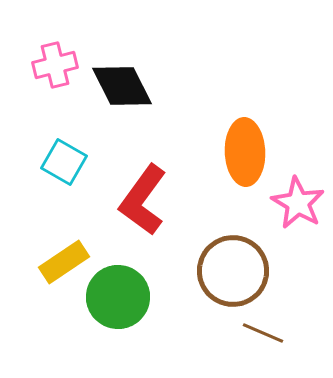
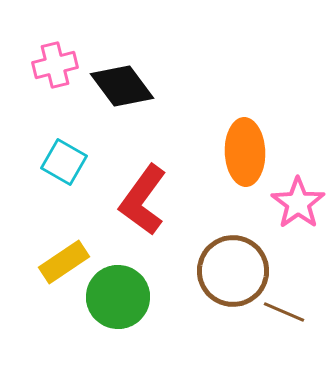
black diamond: rotated 10 degrees counterclockwise
pink star: rotated 6 degrees clockwise
brown line: moved 21 px right, 21 px up
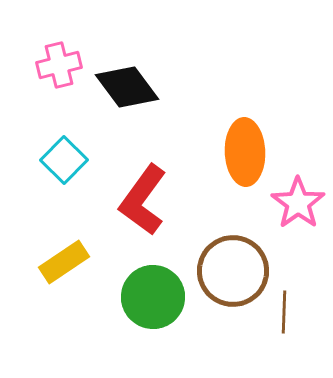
pink cross: moved 4 px right
black diamond: moved 5 px right, 1 px down
cyan square: moved 2 px up; rotated 15 degrees clockwise
green circle: moved 35 px right
brown line: rotated 69 degrees clockwise
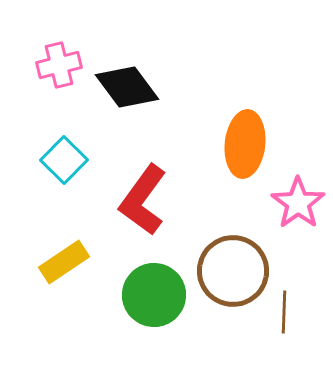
orange ellipse: moved 8 px up; rotated 8 degrees clockwise
green circle: moved 1 px right, 2 px up
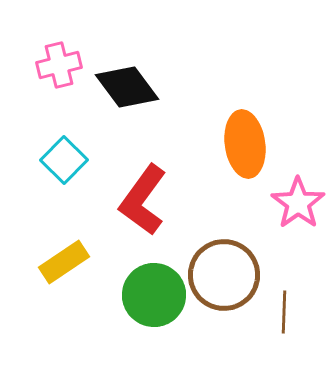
orange ellipse: rotated 14 degrees counterclockwise
brown circle: moved 9 px left, 4 px down
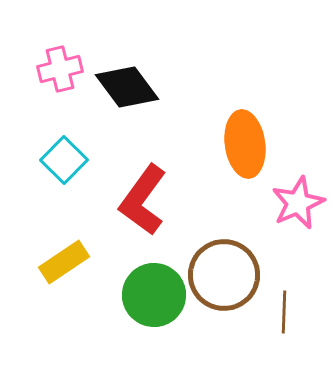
pink cross: moved 1 px right, 4 px down
pink star: rotated 12 degrees clockwise
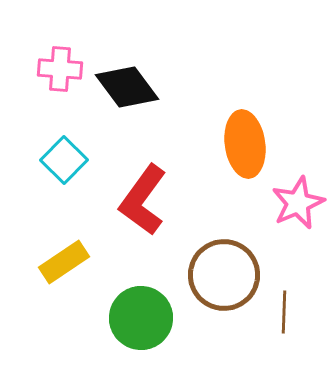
pink cross: rotated 18 degrees clockwise
green circle: moved 13 px left, 23 px down
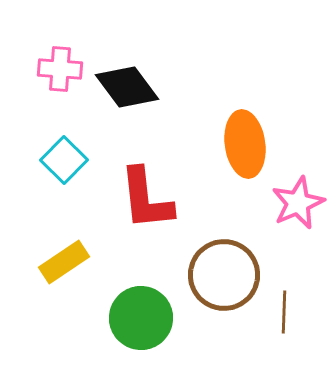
red L-shape: moved 3 px right, 1 px up; rotated 42 degrees counterclockwise
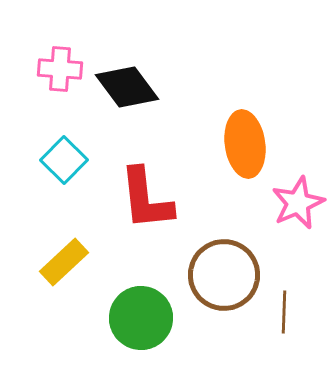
yellow rectangle: rotated 9 degrees counterclockwise
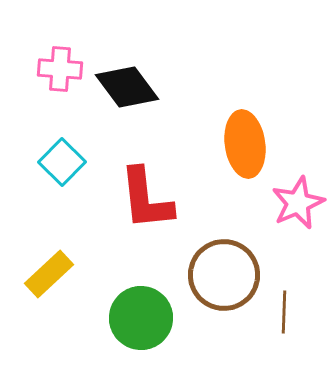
cyan square: moved 2 px left, 2 px down
yellow rectangle: moved 15 px left, 12 px down
